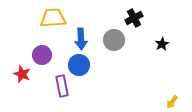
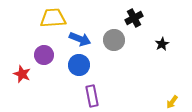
blue arrow: moved 1 px left; rotated 65 degrees counterclockwise
purple circle: moved 2 px right
purple rectangle: moved 30 px right, 10 px down
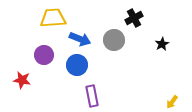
blue circle: moved 2 px left
red star: moved 6 px down; rotated 12 degrees counterclockwise
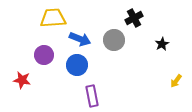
yellow arrow: moved 4 px right, 21 px up
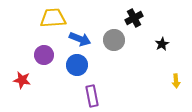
yellow arrow: rotated 40 degrees counterclockwise
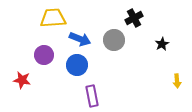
yellow arrow: moved 1 px right
